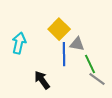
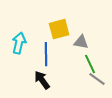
yellow square: rotated 30 degrees clockwise
gray triangle: moved 4 px right, 2 px up
blue line: moved 18 px left
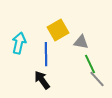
yellow square: moved 1 px left, 1 px down; rotated 15 degrees counterclockwise
gray line: rotated 12 degrees clockwise
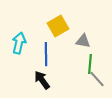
yellow square: moved 4 px up
gray triangle: moved 2 px right, 1 px up
green line: rotated 30 degrees clockwise
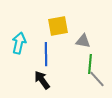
yellow square: rotated 20 degrees clockwise
